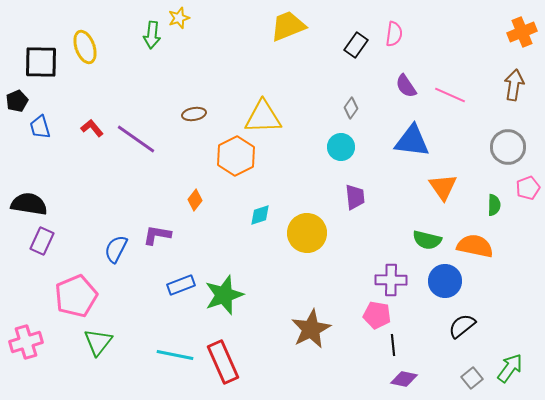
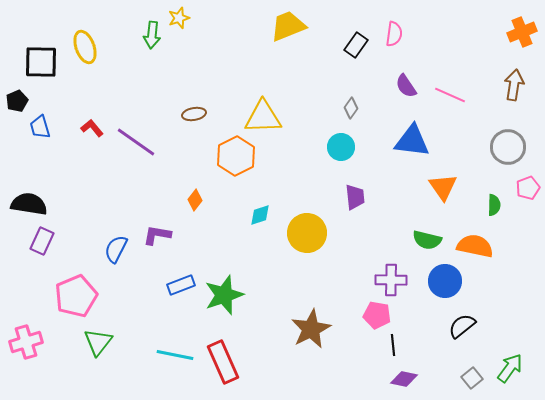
purple line at (136, 139): moved 3 px down
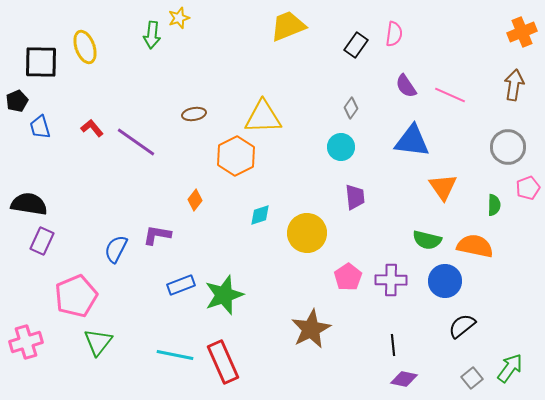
pink pentagon at (377, 315): moved 29 px left, 38 px up; rotated 28 degrees clockwise
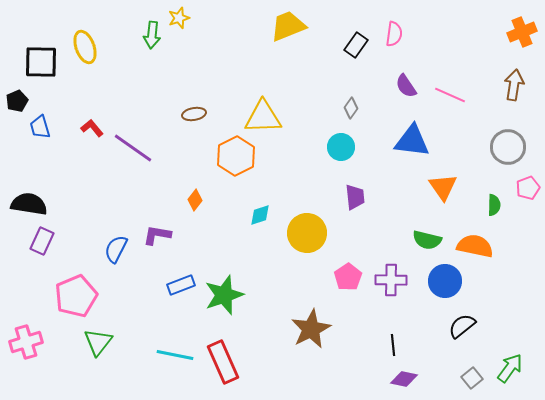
purple line at (136, 142): moved 3 px left, 6 px down
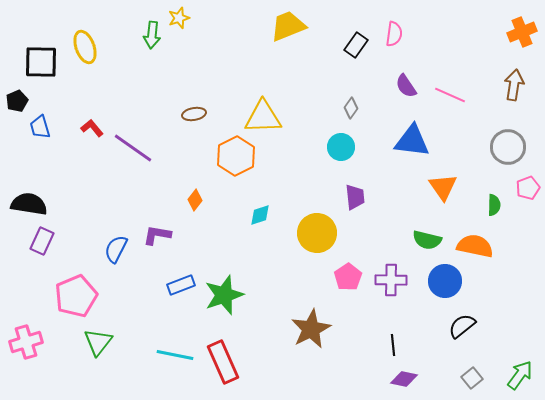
yellow circle at (307, 233): moved 10 px right
green arrow at (510, 368): moved 10 px right, 7 px down
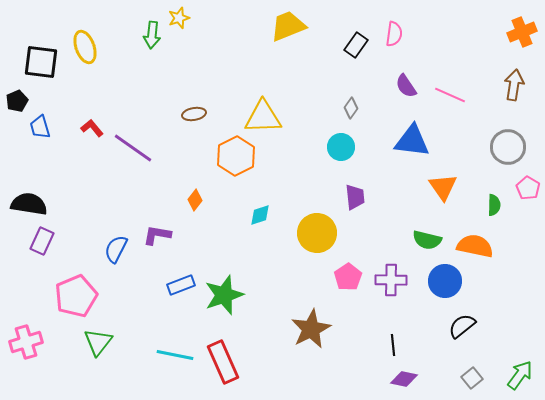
black square at (41, 62): rotated 6 degrees clockwise
pink pentagon at (528, 188): rotated 20 degrees counterclockwise
